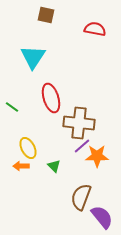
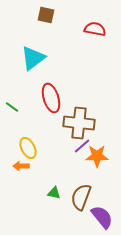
cyan triangle: moved 1 px down; rotated 20 degrees clockwise
green triangle: moved 27 px down; rotated 32 degrees counterclockwise
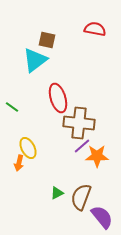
brown square: moved 1 px right, 25 px down
cyan triangle: moved 2 px right, 2 px down
red ellipse: moved 7 px right
orange arrow: moved 2 px left, 3 px up; rotated 77 degrees counterclockwise
green triangle: moved 3 px right; rotated 40 degrees counterclockwise
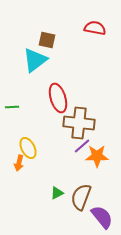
red semicircle: moved 1 px up
green line: rotated 40 degrees counterclockwise
